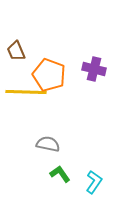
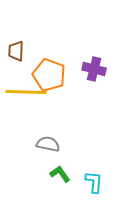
brown trapezoid: rotated 25 degrees clockwise
cyan L-shape: rotated 30 degrees counterclockwise
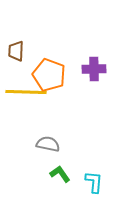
purple cross: rotated 15 degrees counterclockwise
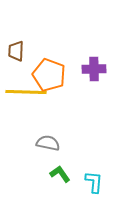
gray semicircle: moved 1 px up
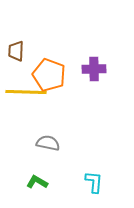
green L-shape: moved 23 px left, 8 px down; rotated 25 degrees counterclockwise
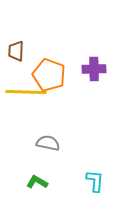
cyan L-shape: moved 1 px right, 1 px up
